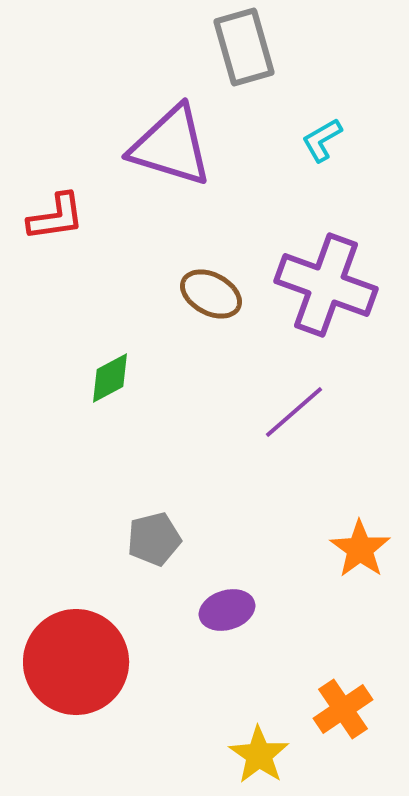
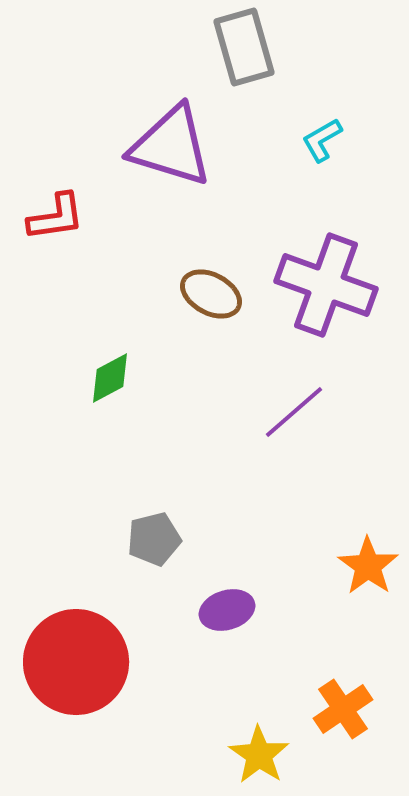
orange star: moved 8 px right, 17 px down
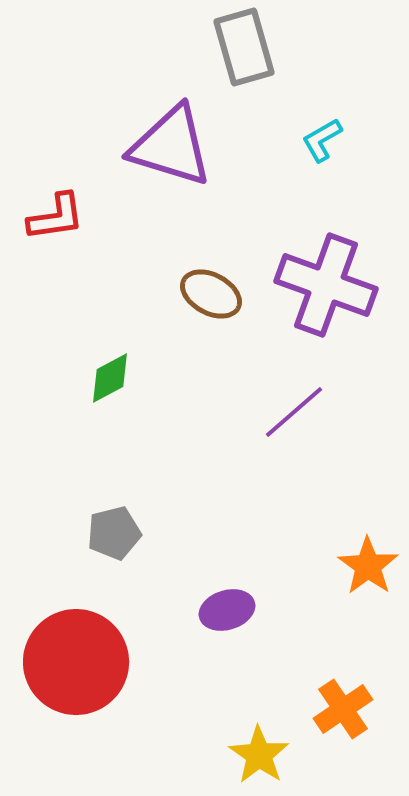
gray pentagon: moved 40 px left, 6 px up
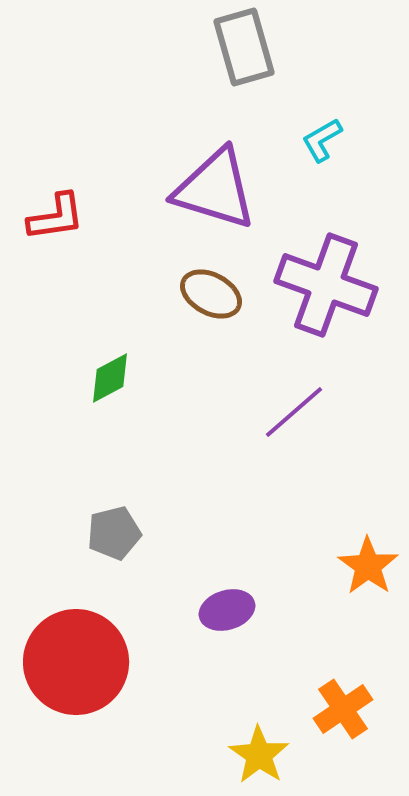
purple triangle: moved 44 px right, 43 px down
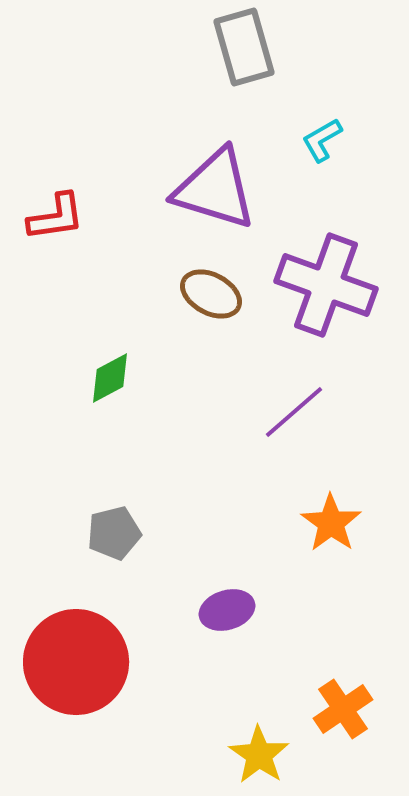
orange star: moved 37 px left, 43 px up
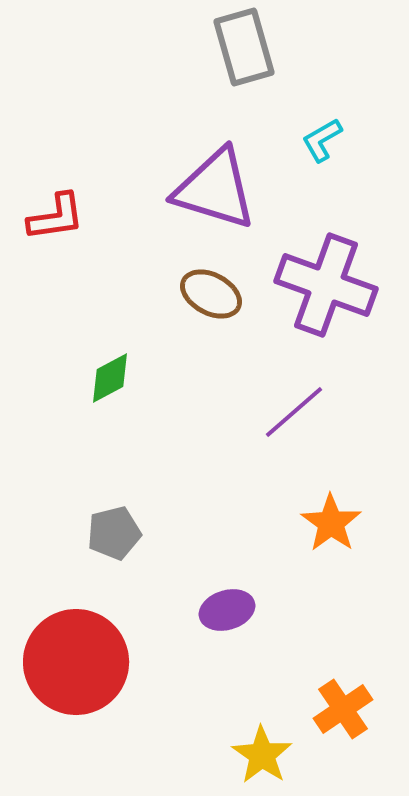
yellow star: moved 3 px right
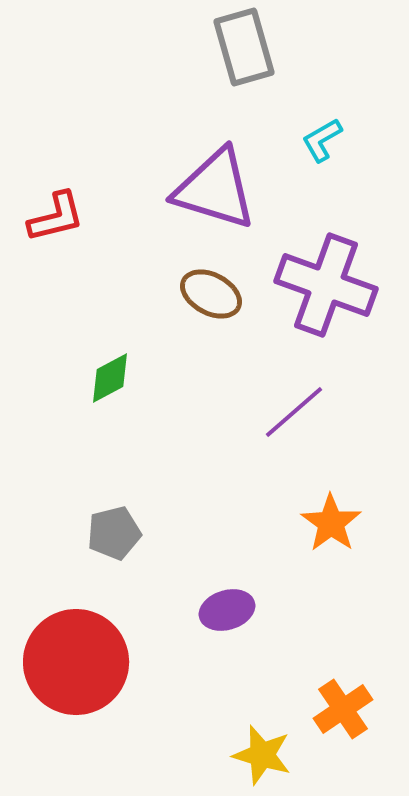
red L-shape: rotated 6 degrees counterclockwise
yellow star: rotated 18 degrees counterclockwise
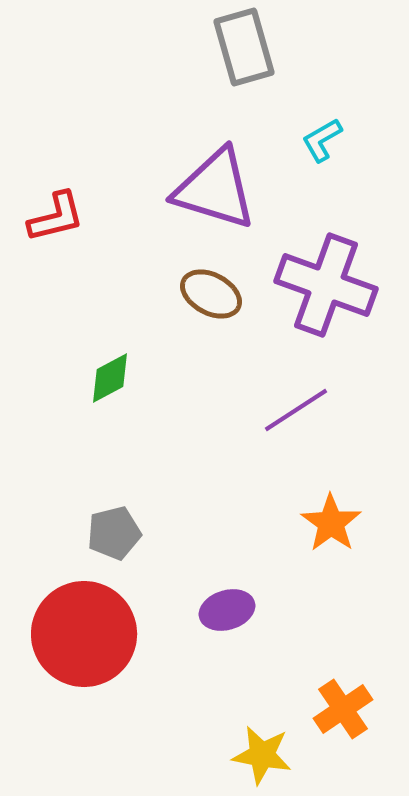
purple line: moved 2 px right, 2 px up; rotated 8 degrees clockwise
red circle: moved 8 px right, 28 px up
yellow star: rotated 6 degrees counterclockwise
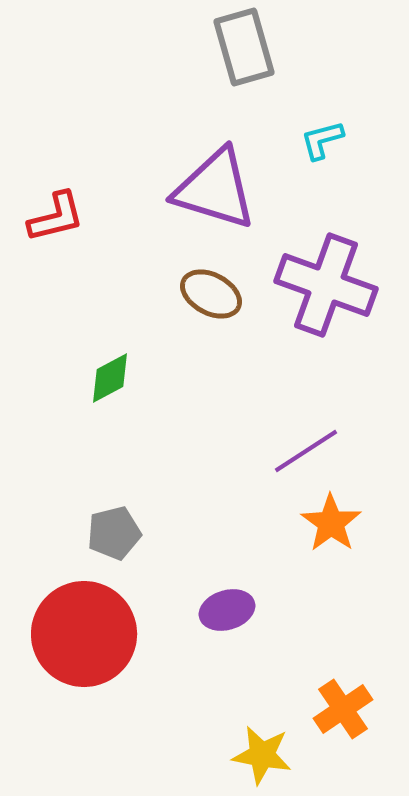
cyan L-shape: rotated 15 degrees clockwise
purple line: moved 10 px right, 41 px down
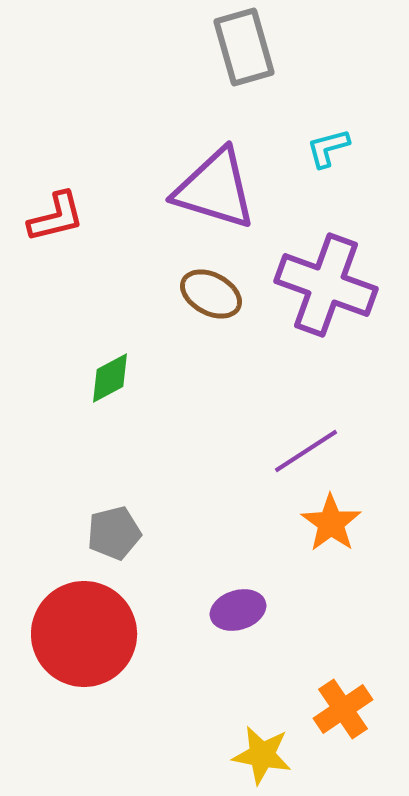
cyan L-shape: moved 6 px right, 8 px down
purple ellipse: moved 11 px right
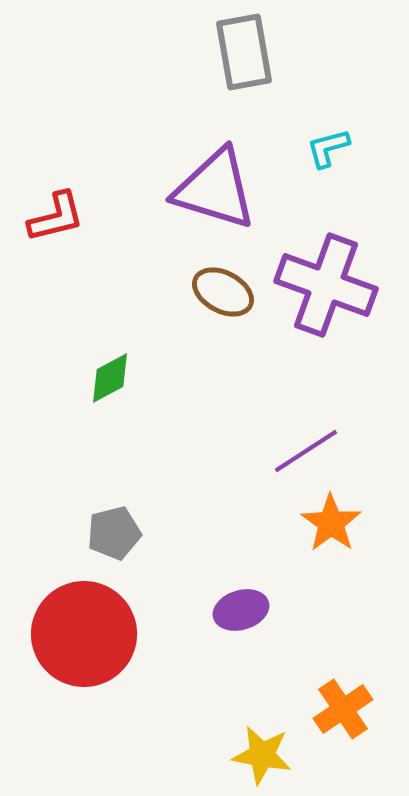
gray rectangle: moved 5 px down; rotated 6 degrees clockwise
brown ellipse: moved 12 px right, 2 px up
purple ellipse: moved 3 px right
